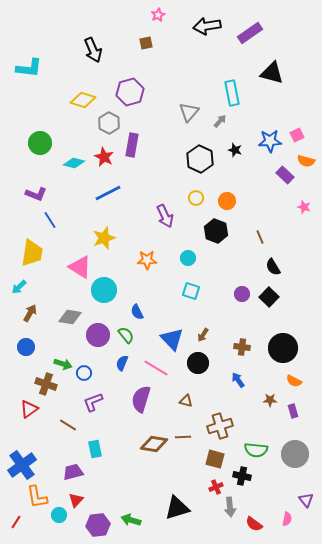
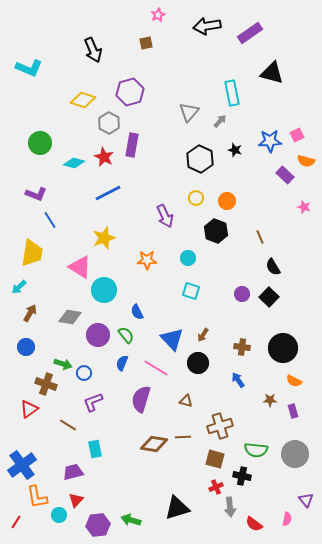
cyan L-shape at (29, 68): rotated 16 degrees clockwise
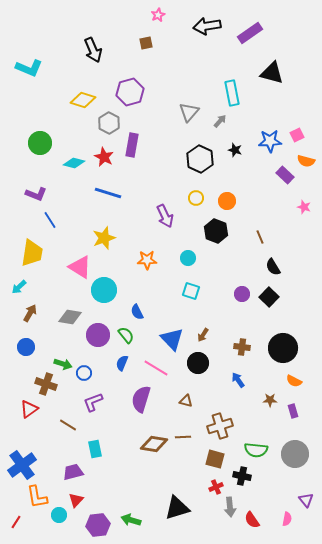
blue line at (108, 193): rotated 44 degrees clockwise
red semicircle at (254, 524): moved 2 px left, 4 px up; rotated 18 degrees clockwise
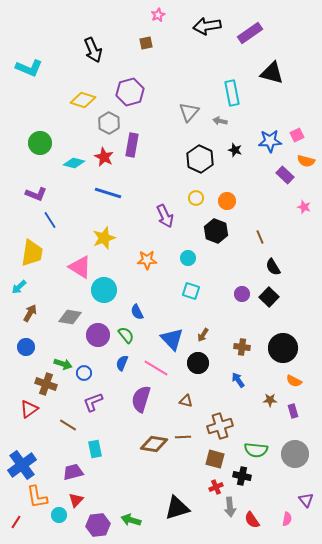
gray arrow at (220, 121): rotated 120 degrees counterclockwise
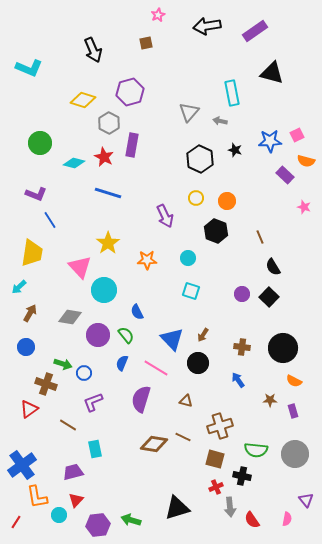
purple rectangle at (250, 33): moved 5 px right, 2 px up
yellow star at (104, 238): moved 4 px right, 5 px down; rotated 15 degrees counterclockwise
pink triangle at (80, 267): rotated 15 degrees clockwise
brown line at (183, 437): rotated 28 degrees clockwise
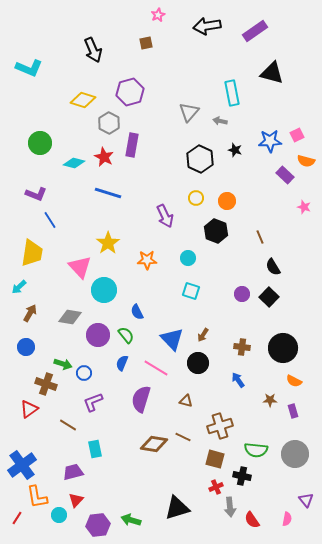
red line at (16, 522): moved 1 px right, 4 px up
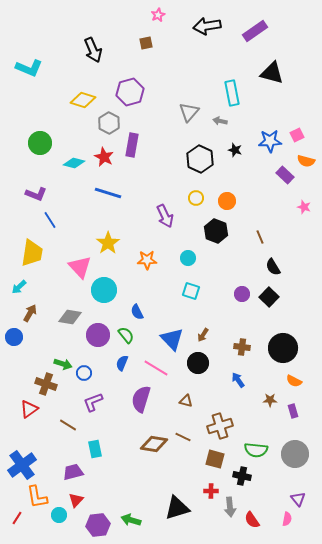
blue circle at (26, 347): moved 12 px left, 10 px up
red cross at (216, 487): moved 5 px left, 4 px down; rotated 24 degrees clockwise
purple triangle at (306, 500): moved 8 px left, 1 px up
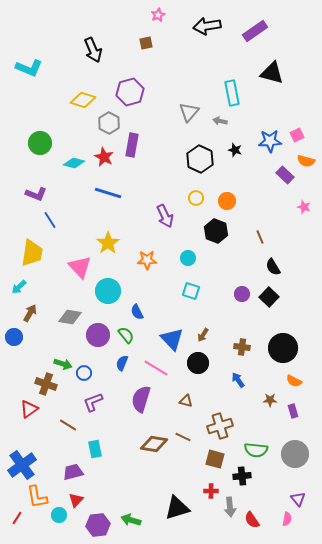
cyan circle at (104, 290): moved 4 px right, 1 px down
black cross at (242, 476): rotated 18 degrees counterclockwise
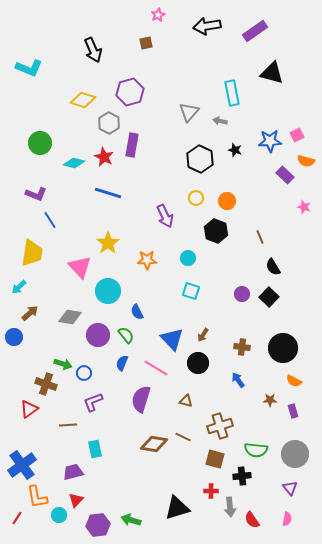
brown arrow at (30, 313): rotated 18 degrees clockwise
brown line at (68, 425): rotated 36 degrees counterclockwise
purple triangle at (298, 499): moved 8 px left, 11 px up
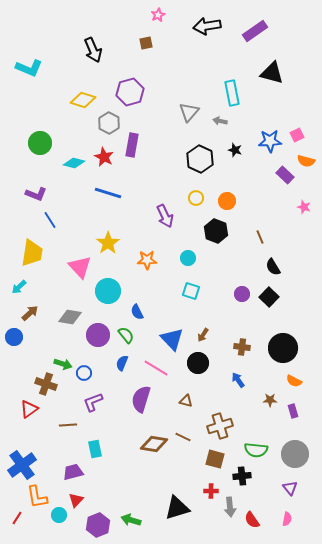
purple hexagon at (98, 525): rotated 15 degrees counterclockwise
